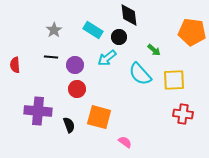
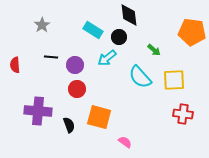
gray star: moved 12 px left, 5 px up
cyan semicircle: moved 3 px down
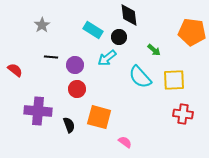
red semicircle: moved 5 px down; rotated 133 degrees clockwise
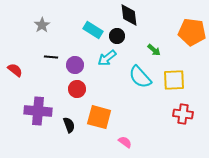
black circle: moved 2 px left, 1 px up
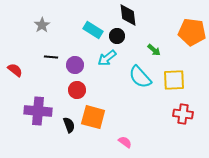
black diamond: moved 1 px left
red circle: moved 1 px down
orange square: moved 6 px left
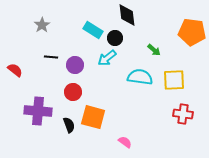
black diamond: moved 1 px left
black circle: moved 2 px left, 2 px down
cyan semicircle: rotated 140 degrees clockwise
red circle: moved 4 px left, 2 px down
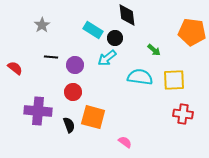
red semicircle: moved 2 px up
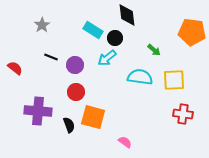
black line: rotated 16 degrees clockwise
red circle: moved 3 px right
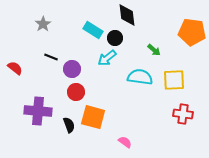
gray star: moved 1 px right, 1 px up
purple circle: moved 3 px left, 4 px down
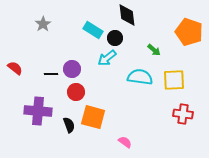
orange pentagon: moved 3 px left; rotated 12 degrees clockwise
black line: moved 17 px down; rotated 24 degrees counterclockwise
